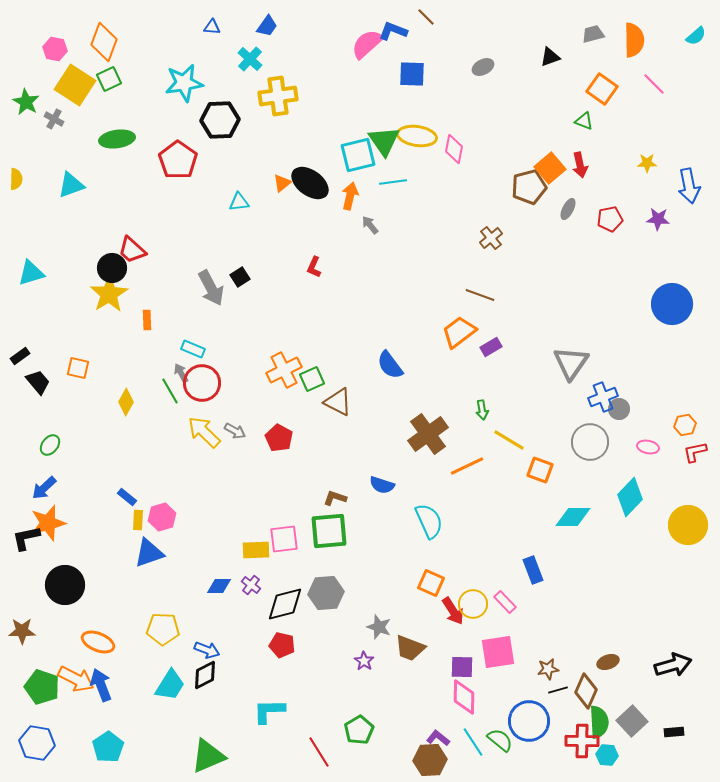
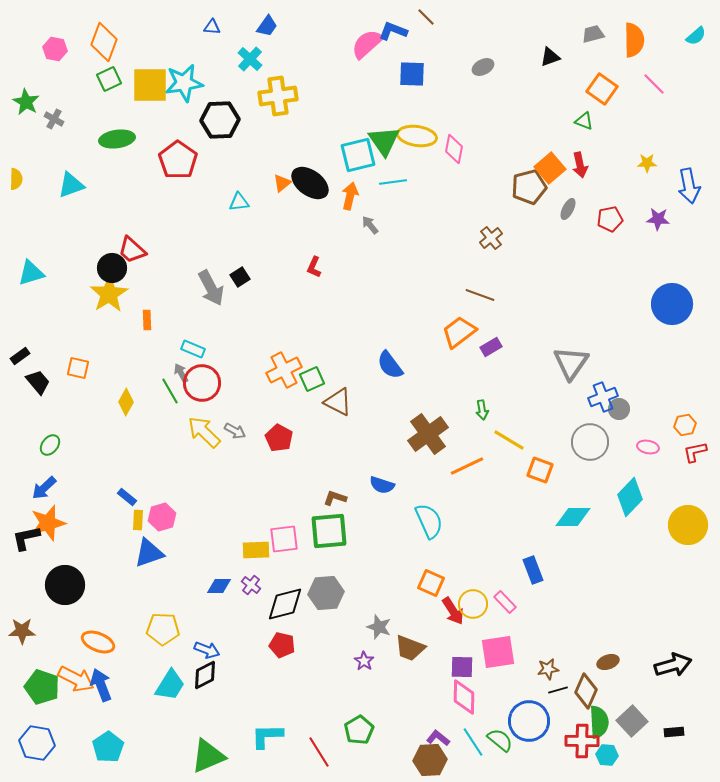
yellow square at (75, 85): moved 75 px right; rotated 33 degrees counterclockwise
cyan L-shape at (269, 711): moved 2 px left, 25 px down
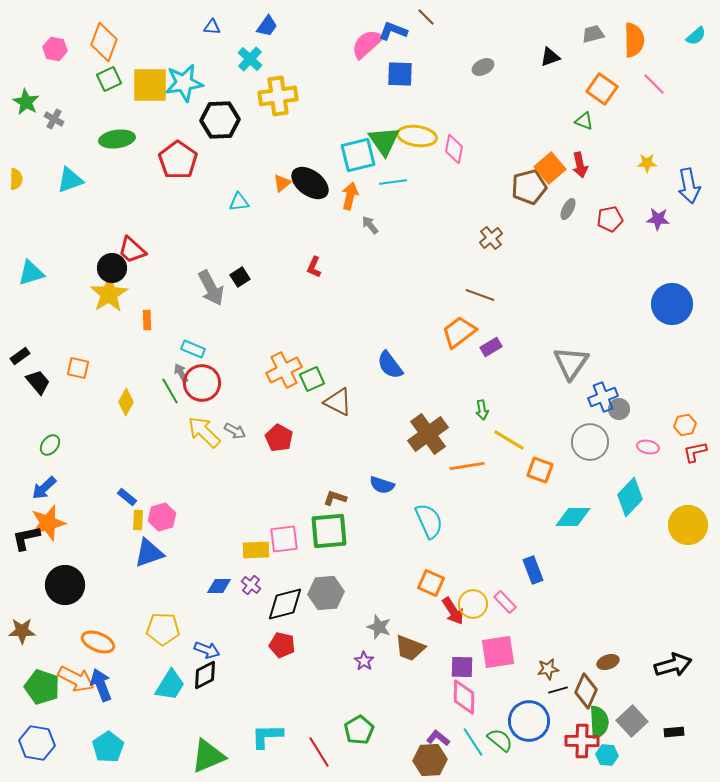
blue square at (412, 74): moved 12 px left
cyan triangle at (71, 185): moved 1 px left, 5 px up
orange line at (467, 466): rotated 16 degrees clockwise
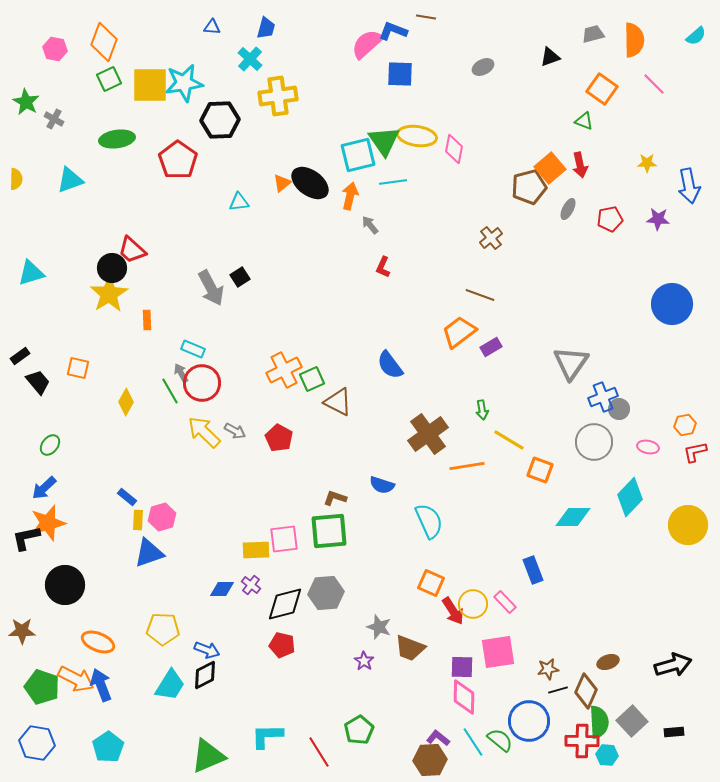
brown line at (426, 17): rotated 36 degrees counterclockwise
blue trapezoid at (267, 26): moved 1 px left, 2 px down; rotated 20 degrees counterclockwise
red L-shape at (314, 267): moved 69 px right
gray circle at (590, 442): moved 4 px right
blue diamond at (219, 586): moved 3 px right, 3 px down
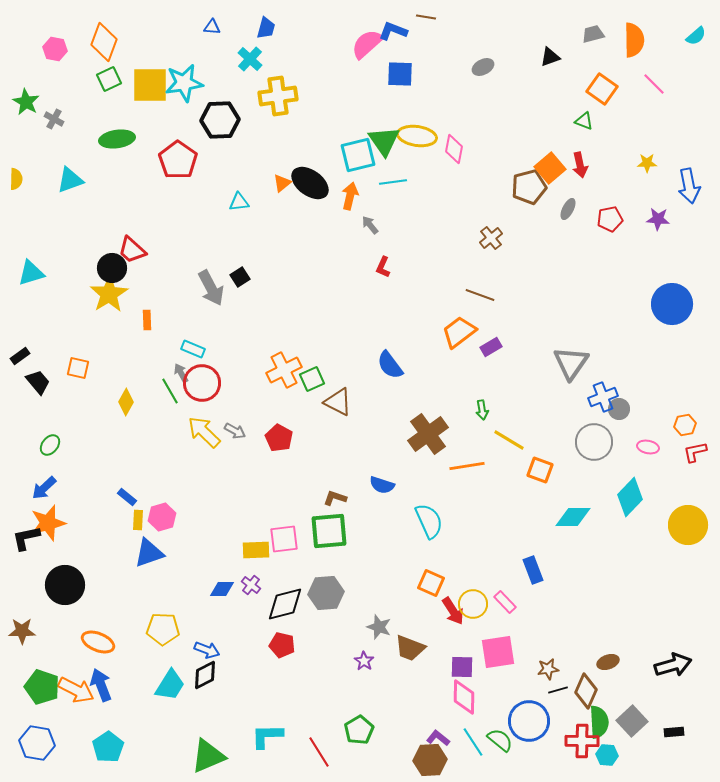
orange arrow at (76, 679): moved 11 px down
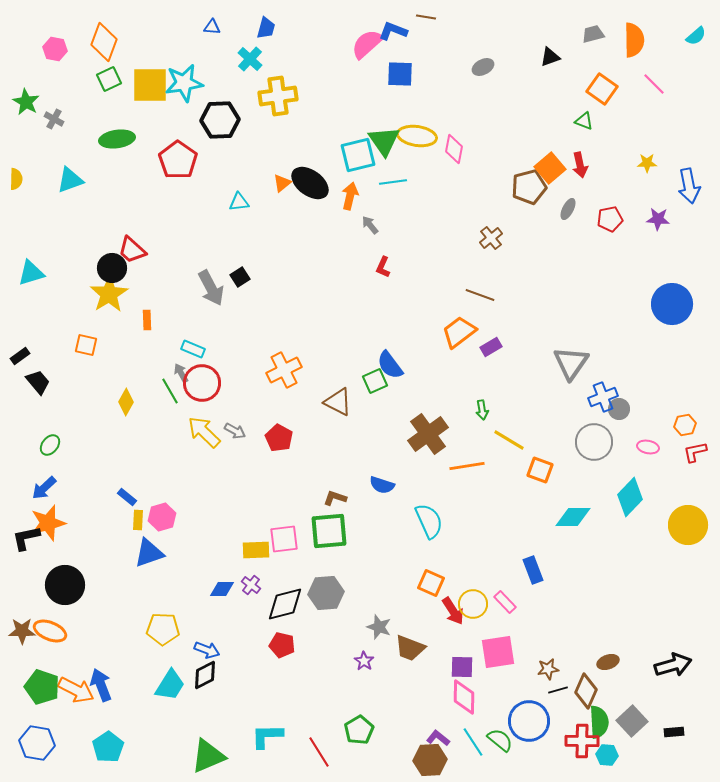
orange square at (78, 368): moved 8 px right, 23 px up
green square at (312, 379): moved 63 px right, 2 px down
orange ellipse at (98, 642): moved 48 px left, 11 px up
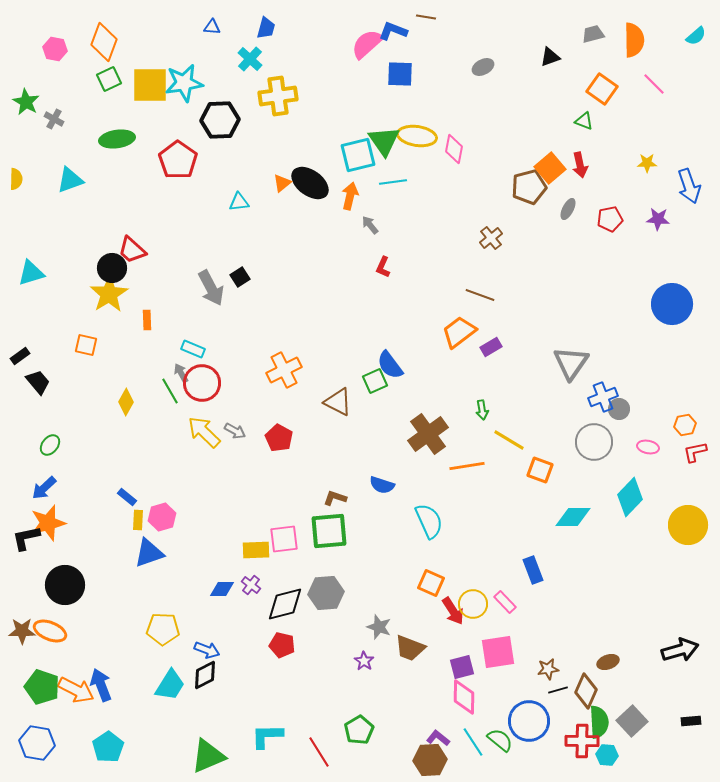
blue arrow at (689, 186): rotated 8 degrees counterclockwise
black arrow at (673, 665): moved 7 px right, 15 px up
purple square at (462, 667): rotated 15 degrees counterclockwise
black rectangle at (674, 732): moved 17 px right, 11 px up
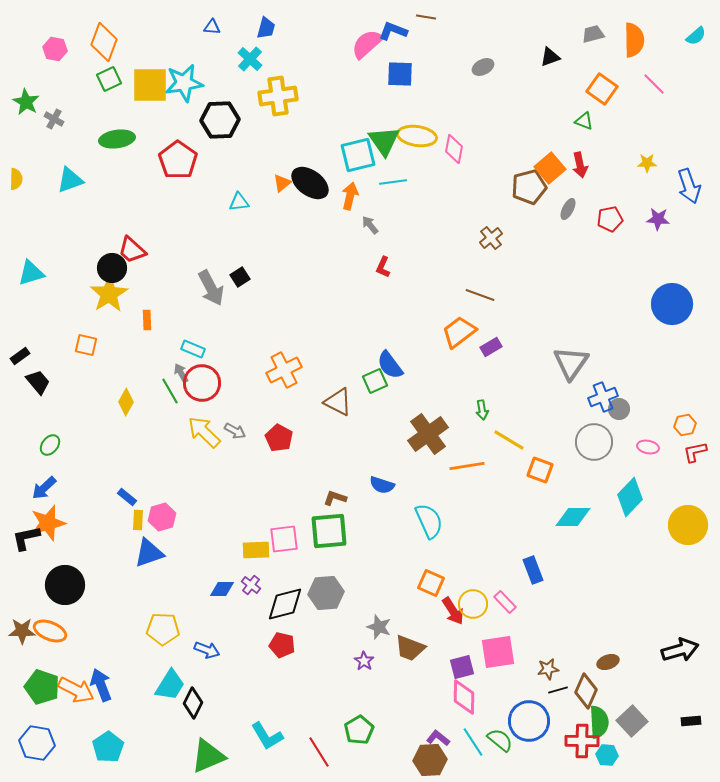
black diamond at (205, 675): moved 12 px left, 28 px down; rotated 36 degrees counterclockwise
cyan L-shape at (267, 736): rotated 120 degrees counterclockwise
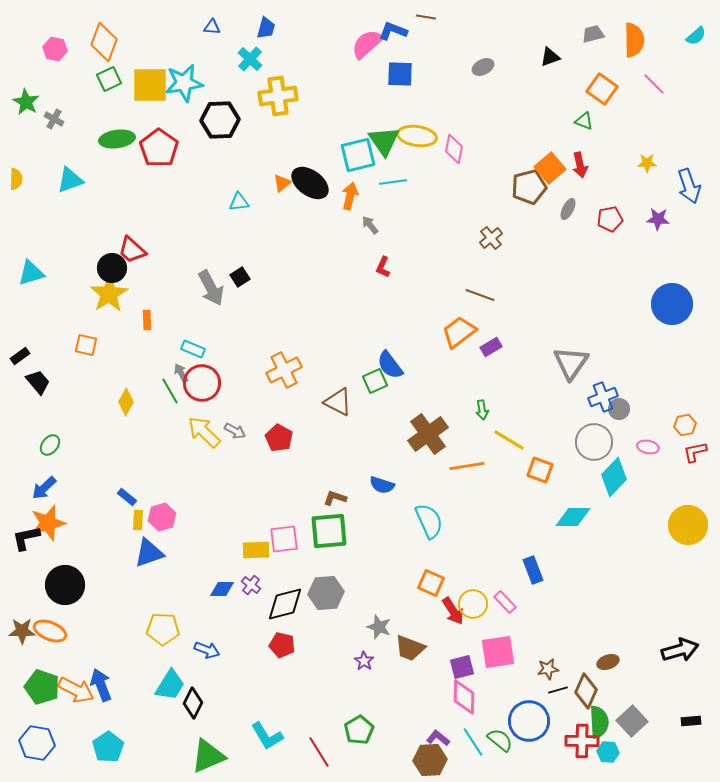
red pentagon at (178, 160): moved 19 px left, 12 px up
cyan diamond at (630, 497): moved 16 px left, 20 px up
cyan hexagon at (607, 755): moved 1 px right, 3 px up
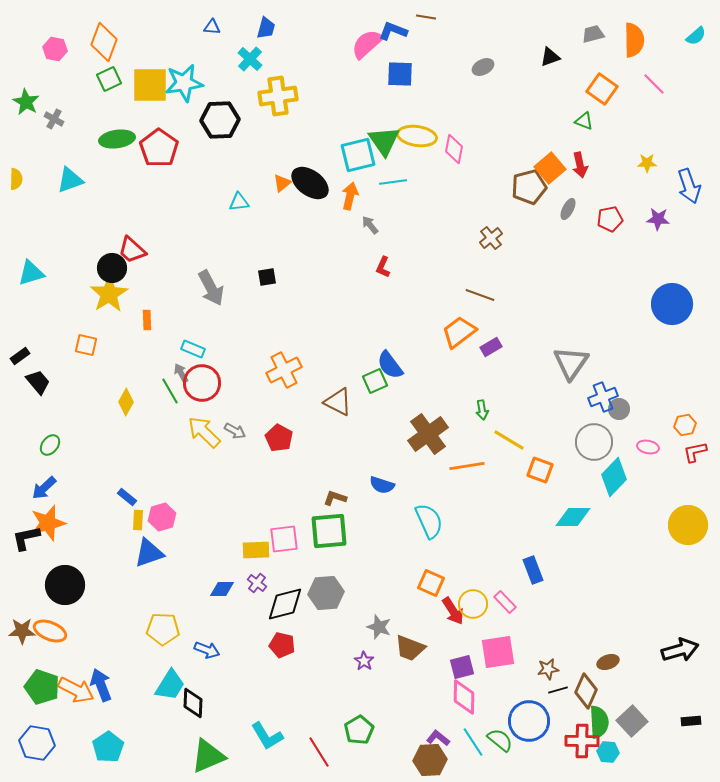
black square at (240, 277): moved 27 px right; rotated 24 degrees clockwise
purple cross at (251, 585): moved 6 px right, 2 px up
black diamond at (193, 703): rotated 24 degrees counterclockwise
